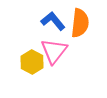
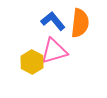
pink triangle: rotated 36 degrees clockwise
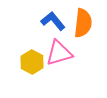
orange semicircle: moved 3 px right
pink triangle: moved 5 px right, 2 px down
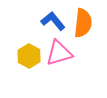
yellow hexagon: moved 3 px left, 6 px up
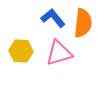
blue L-shape: moved 3 px up
yellow hexagon: moved 8 px left, 5 px up; rotated 25 degrees counterclockwise
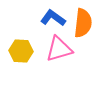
blue L-shape: rotated 15 degrees counterclockwise
pink triangle: moved 4 px up
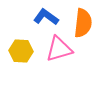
blue L-shape: moved 7 px left, 1 px up
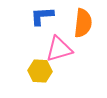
blue L-shape: moved 4 px left, 1 px up; rotated 40 degrees counterclockwise
yellow hexagon: moved 19 px right, 20 px down
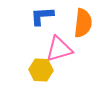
yellow hexagon: moved 1 px right, 1 px up
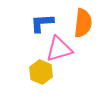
blue L-shape: moved 7 px down
yellow hexagon: moved 2 px down; rotated 20 degrees clockwise
